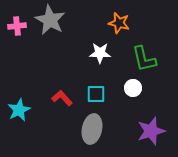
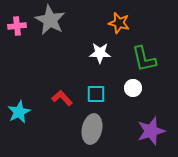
cyan star: moved 2 px down
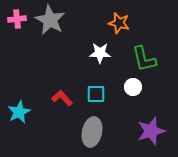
pink cross: moved 7 px up
white circle: moved 1 px up
gray ellipse: moved 3 px down
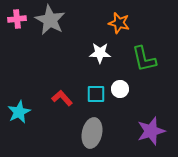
white circle: moved 13 px left, 2 px down
gray ellipse: moved 1 px down
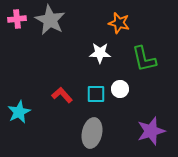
red L-shape: moved 3 px up
